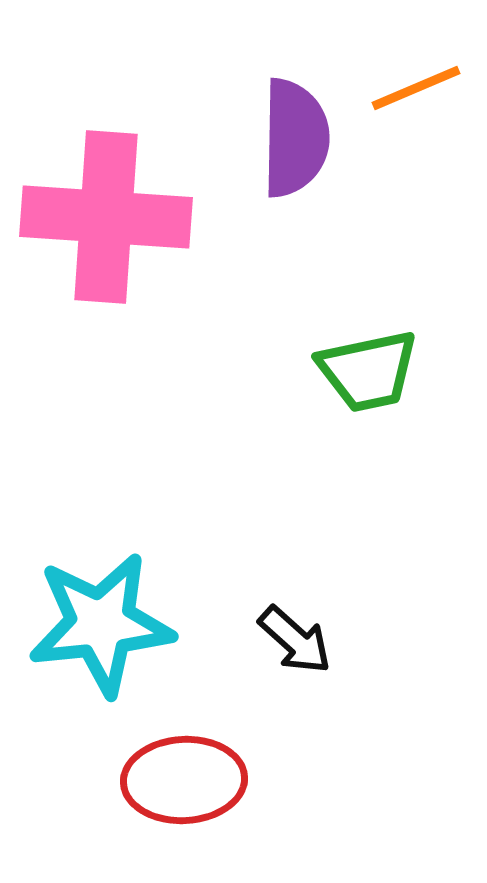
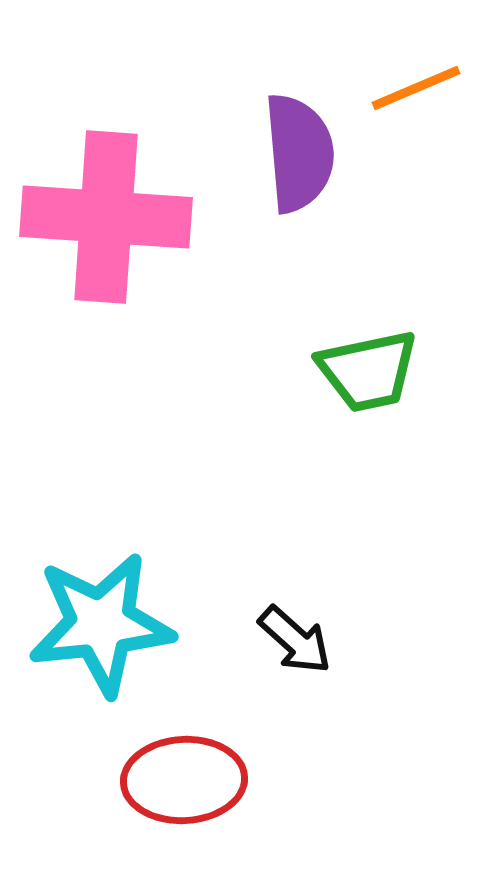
purple semicircle: moved 4 px right, 15 px down; rotated 6 degrees counterclockwise
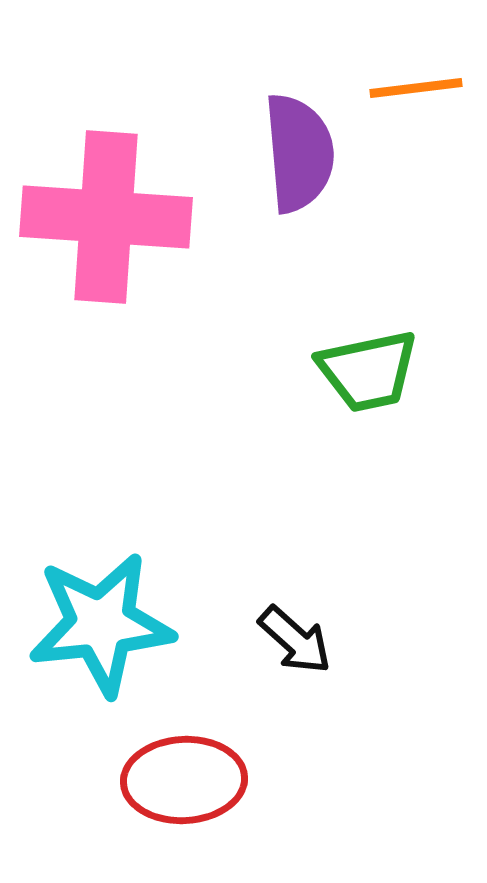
orange line: rotated 16 degrees clockwise
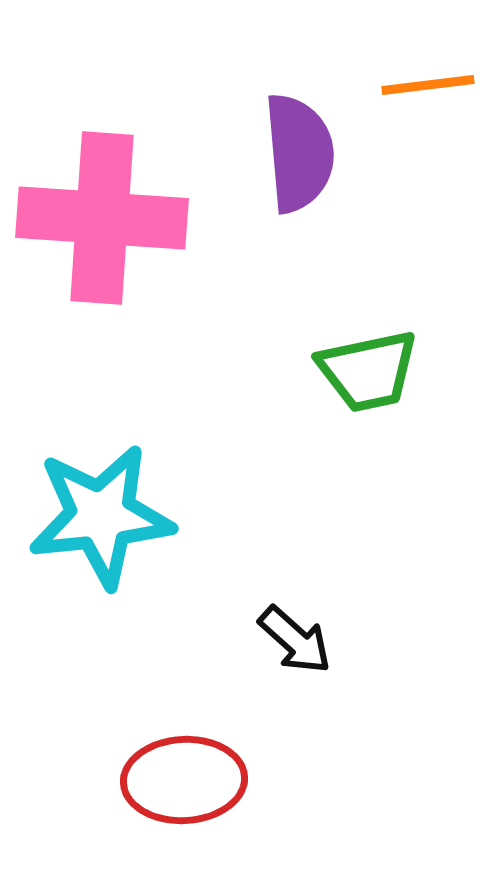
orange line: moved 12 px right, 3 px up
pink cross: moved 4 px left, 1 px down
cyan star: moved 108 px up
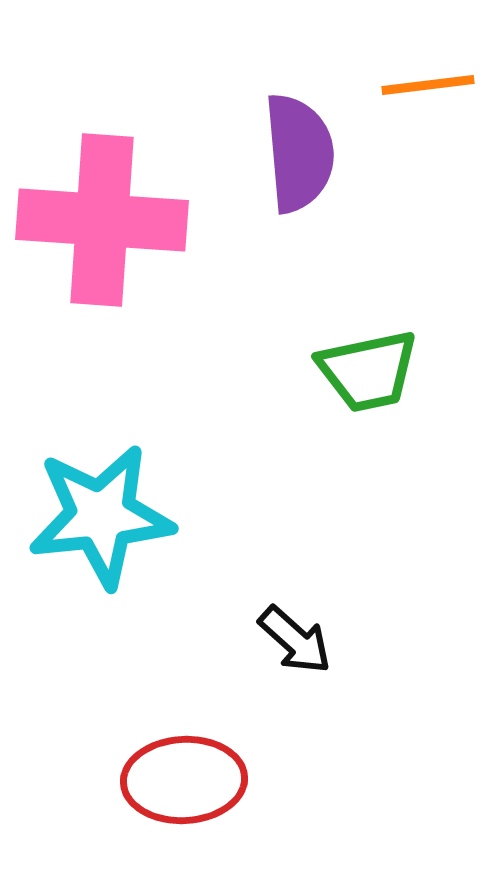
pink cross: moved 2 px down
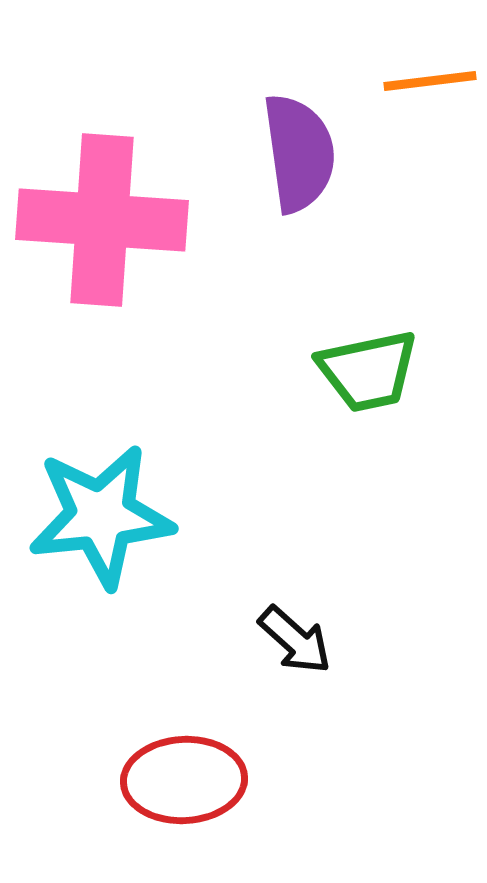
orange line: moved 2 px right, 4 px up
purple semicircle: rotated 3 degrees counterclockwise
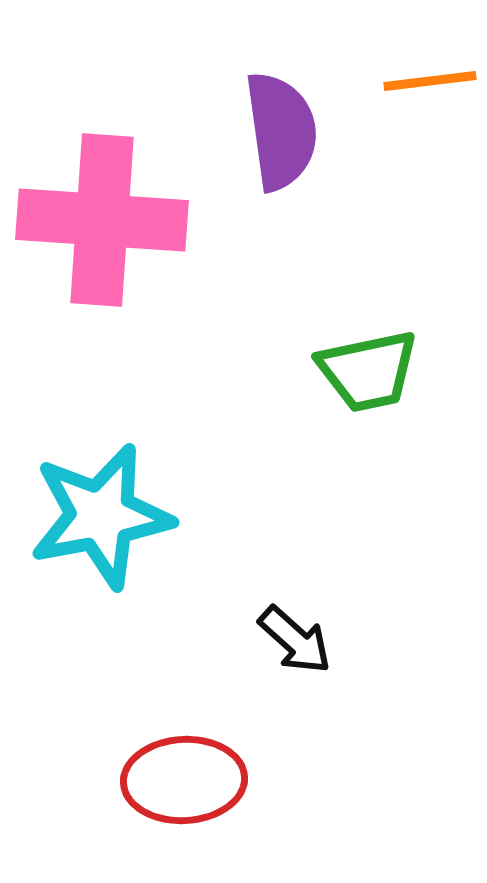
purple semicircle: moved 18 px left, 22 px up
cyan star: rotated 5 degrees counterclockwise
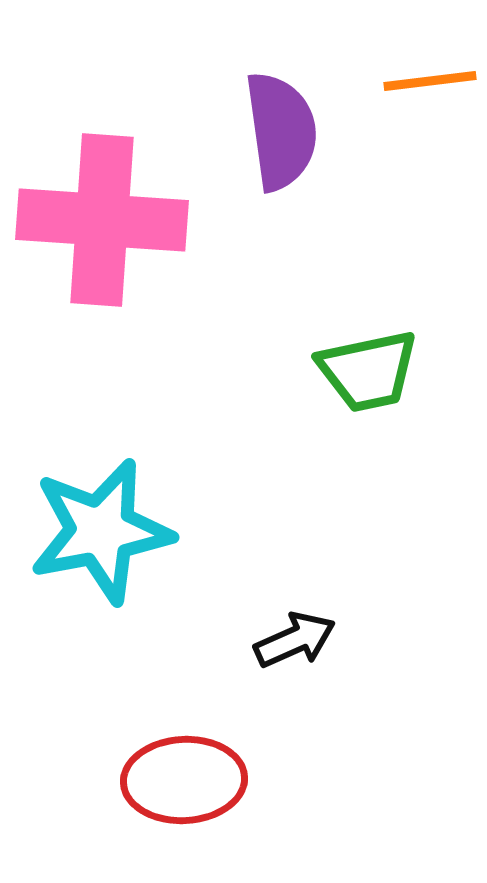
cyan star: moved 15 px down
black arrow: rotated 66 degrees counterclockwise
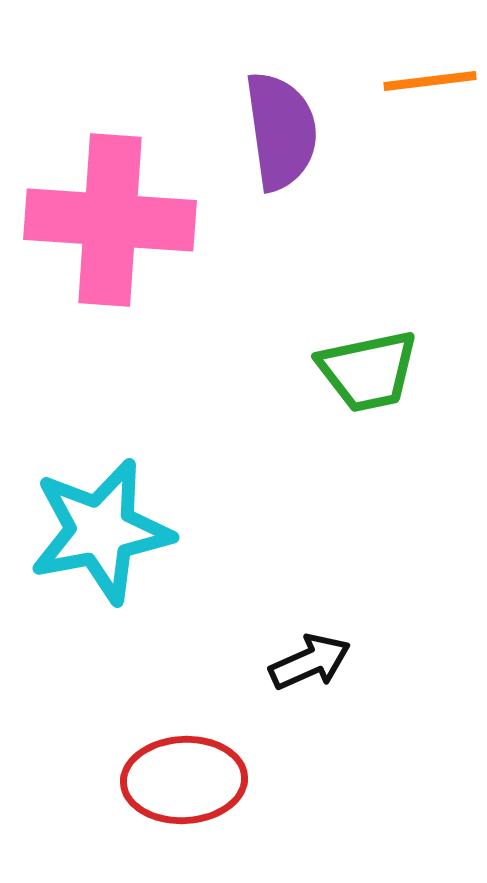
pink cross: moved 8 px right
black arrow: moved 15 px right, 22 px down
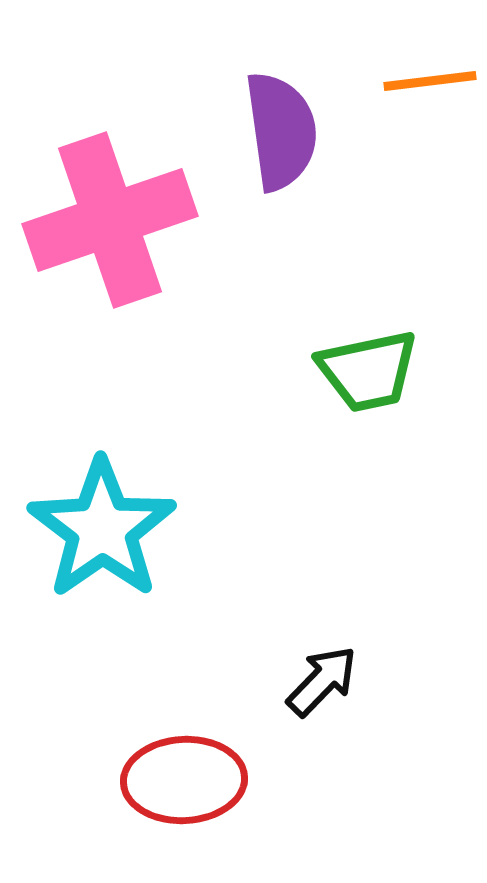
pink cross: rotated 23 degrees counterclockwise
cyan star: moved 1 px right, 2 px up; rotated 24 degrees counterclockwise
black arrow: moved 12 px right, 19 px down; rotated 22 degrees counterclockwise
